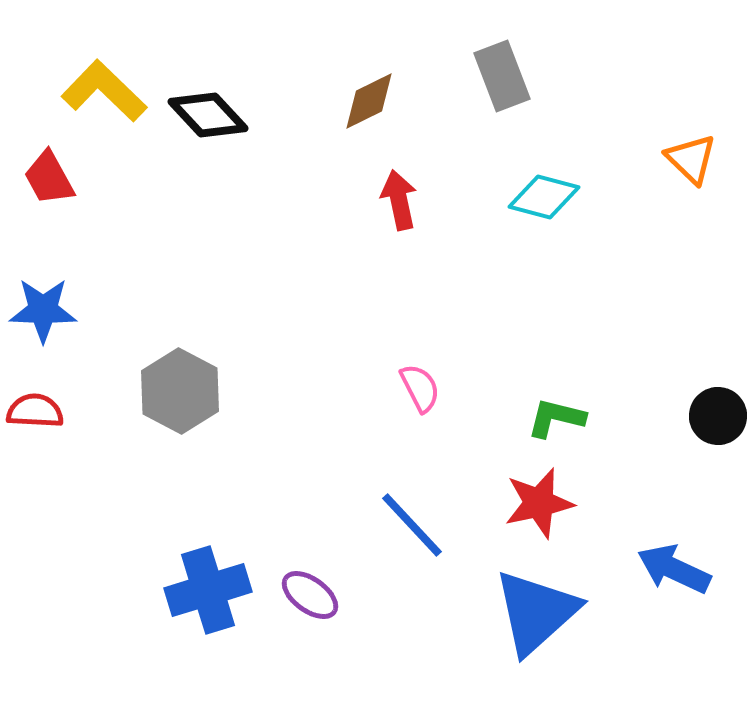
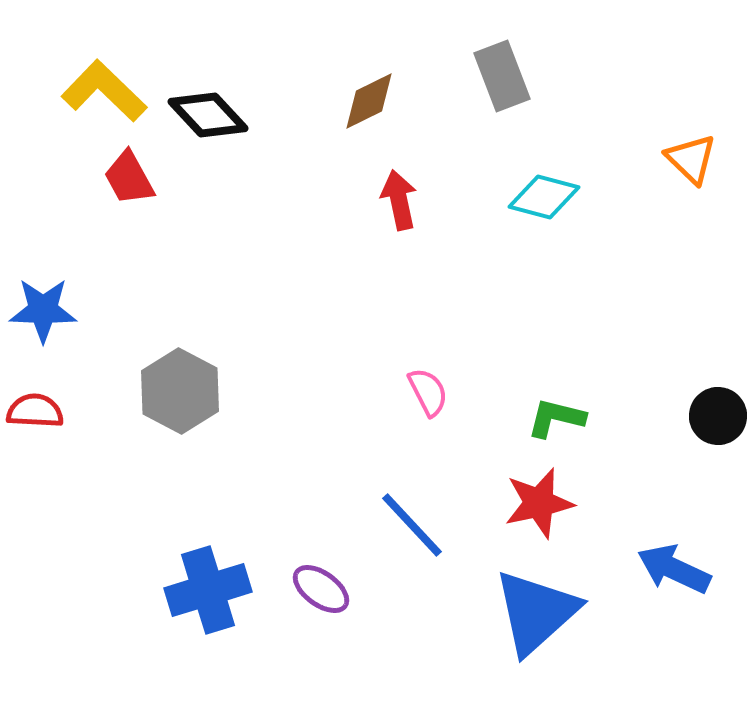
red trapezoid: moved 80 px right
pink semicircle: moved 8 px right, 4 px down
purple ellipse: moved 11 px right, 6 px up
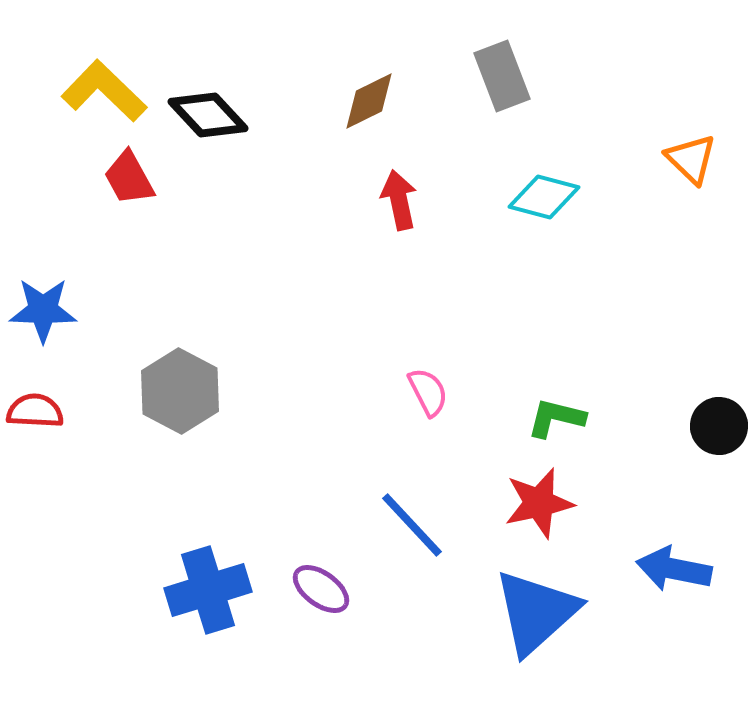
black circle: moved 1 px right, 10 px down
blue arrow: rotated 14 degrees counterclockwise
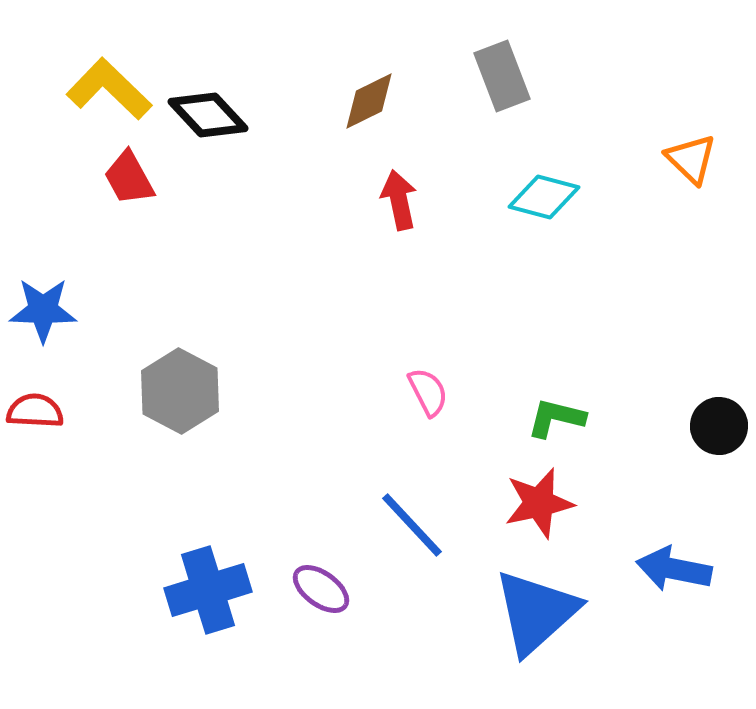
yellow L-shape: moved 5 px right, 2 px up
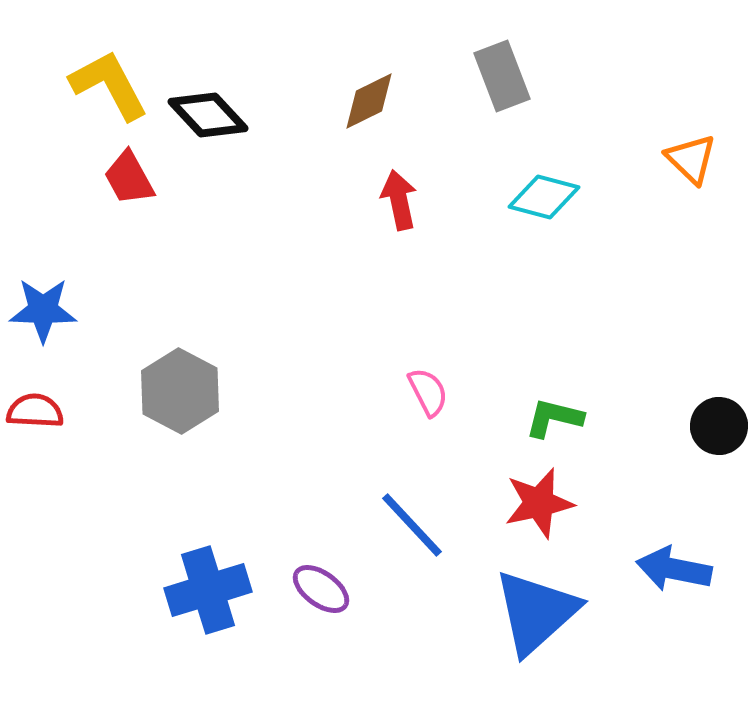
yellow L-shape: moved 4 px up; rotated 18 degrees clockwise
green L-shape: moved 2 px left
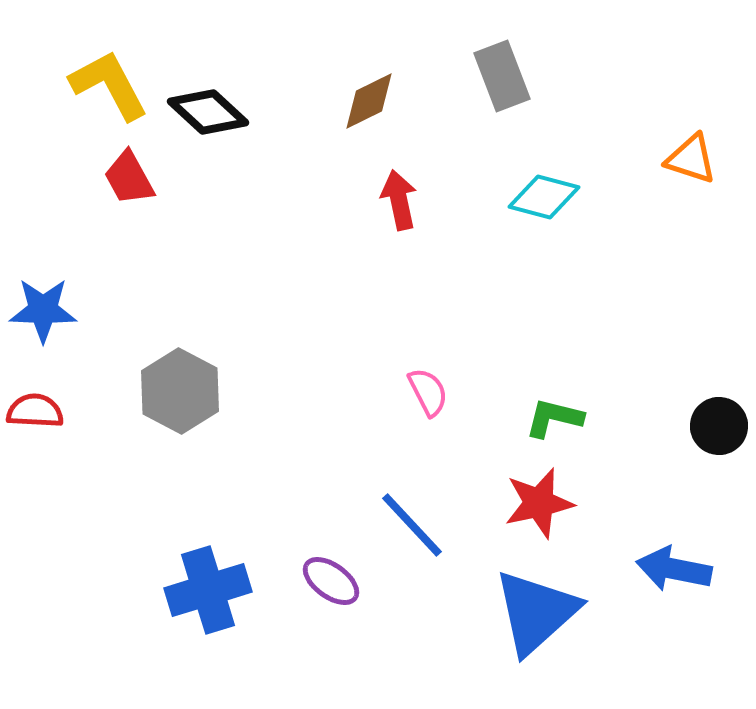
black diamond: moved 3 px up; rotated 4 degrees counterclockwise
orange triangle: rotated 26 degrees counterclockwise
purple ellipse: moved 10 px right, 8 px up
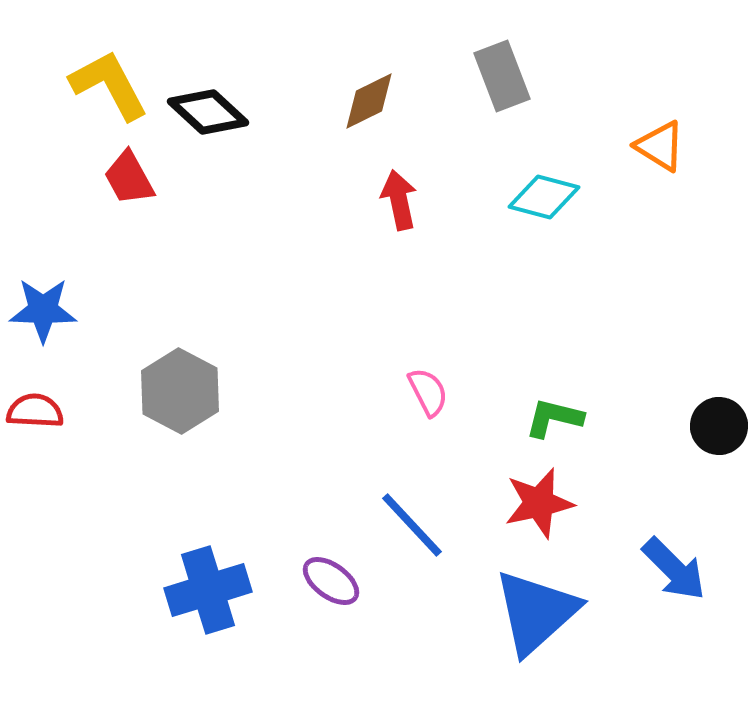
orange triangle: moved 31 px left, 13 px up; rotated 14 degrees clockwise
blue arrow: rotated 146 degrees counterclockwise
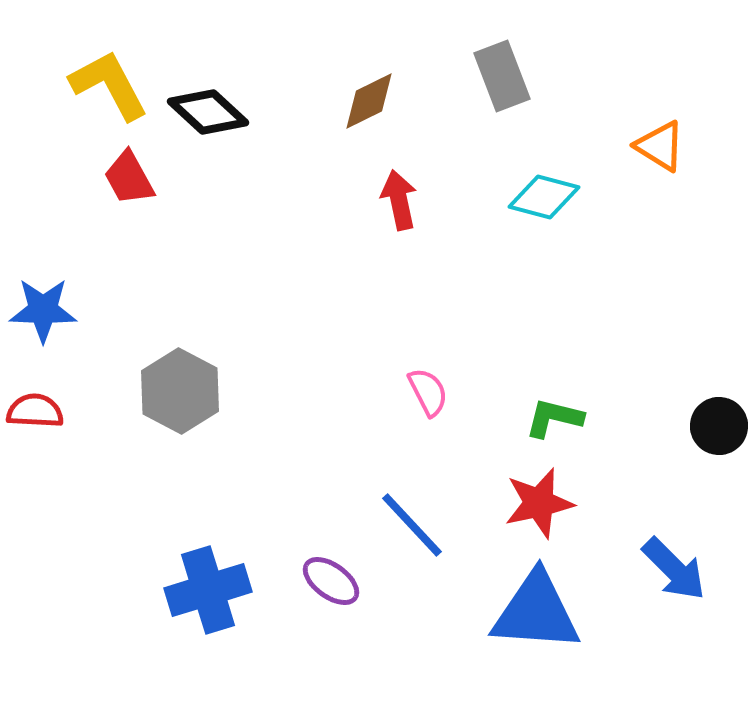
blue triangle: rotated 46 degrees clockwise
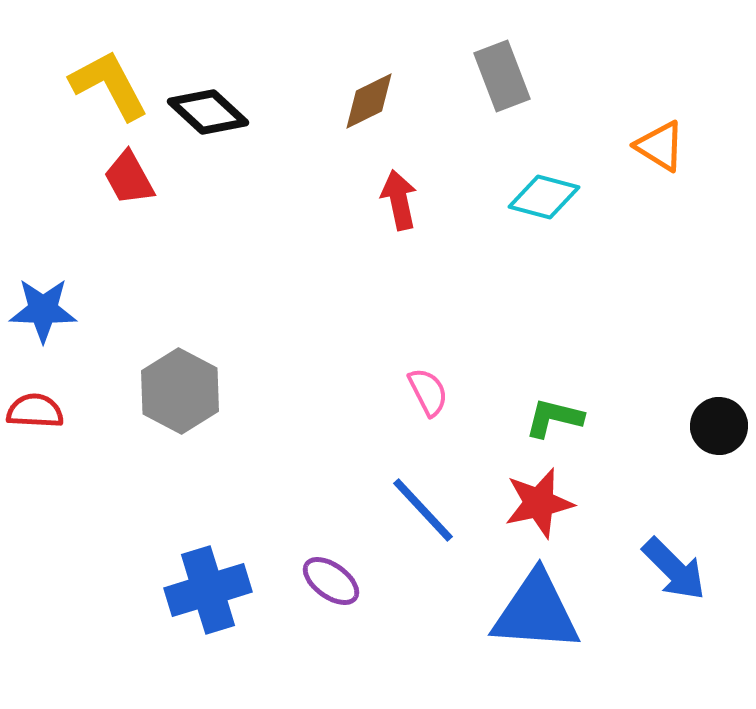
blue line: moved 11 px right, 15 px up
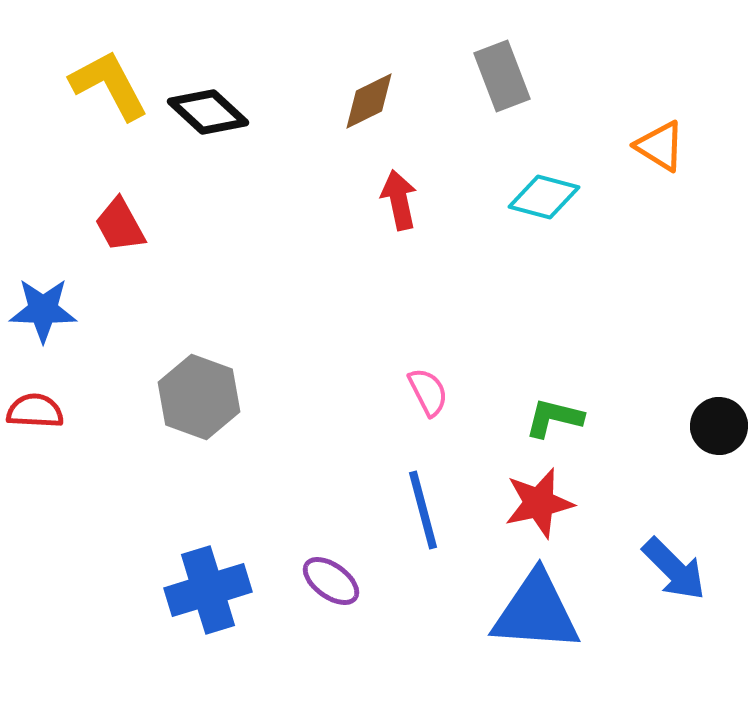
red trapezoid: moved 9 px left, 47 px down
gray hexagon: moved 19 px right, 6 px down; rotated 8 degrees counterclockwise
blue line: rotated 28 degrees clockwise
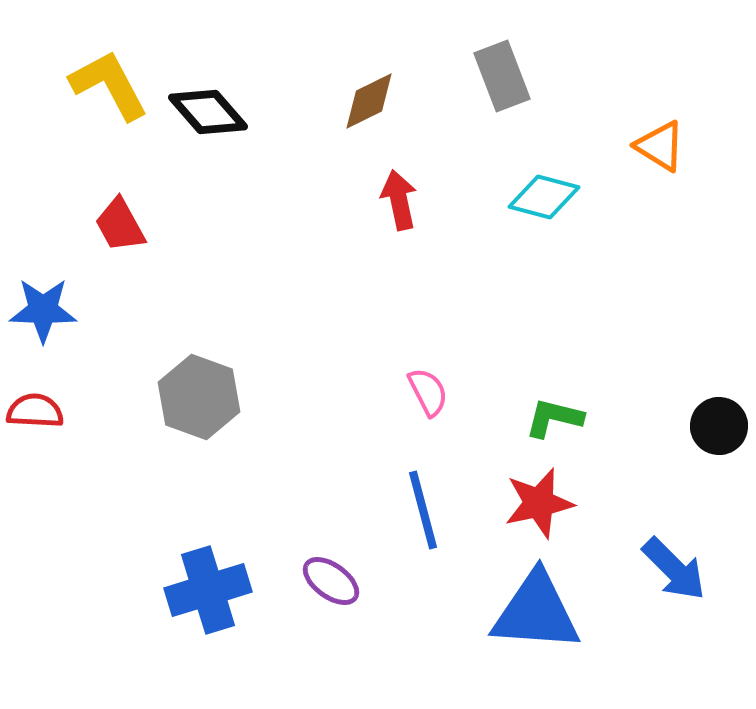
black diamond: rotated 6 degrees clockwise
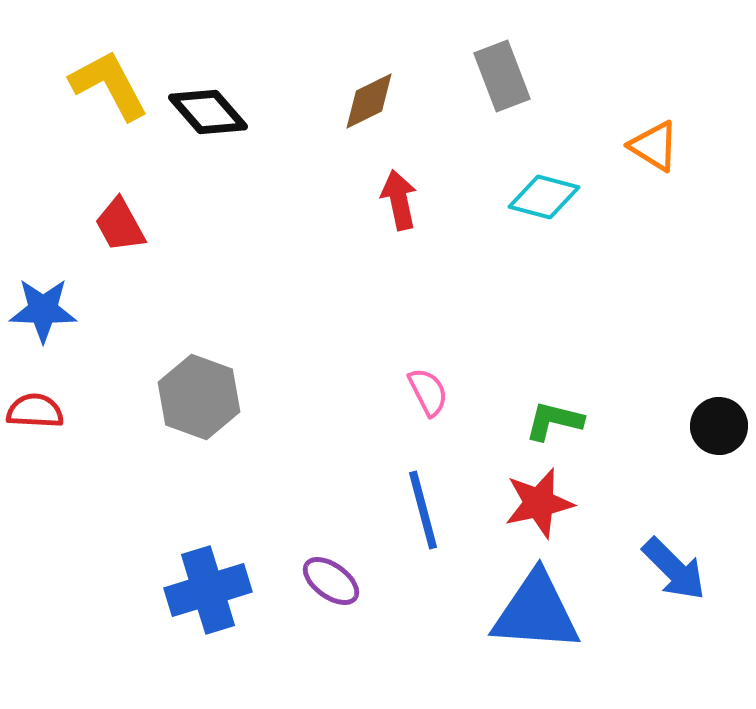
orange triangle: moved 6 px left
green L-shape: moved 3 px down
